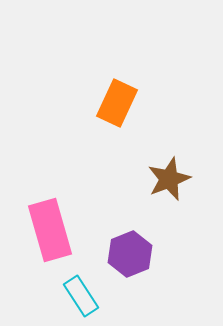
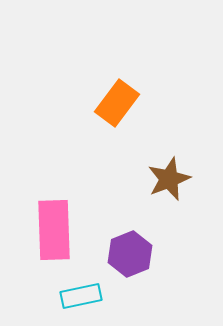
orange rectangle: rotated 12 degrees clockwise
pink rectangle: moved 4 px right; rotated 14 degrees clockwise
cyan rectangle: rotated 69 degrees counterclockwise
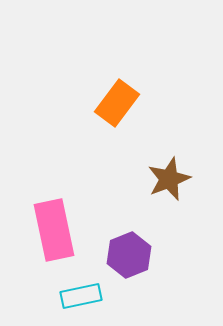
pink rectangle: rotated 10 degrees counterclockwise
purple hexagon: moved 1 px left, 1 px down
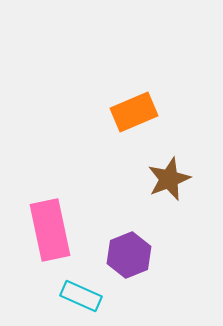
orange rectangle: moved 17 px right, 9 px down; rotated 30 degrees clockwise
pink rectangle: moved 4 px left
cyan rectangle: rotated 36 degrees clockwise
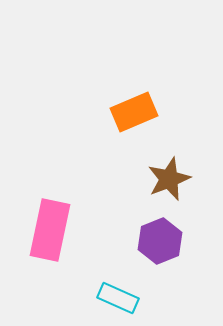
pink rectangle: rotated 24 degrees clockwise
purple hexagon: moved 31 px right, 14 px up
cyan rectangle: moved 37 px right, 2 px down
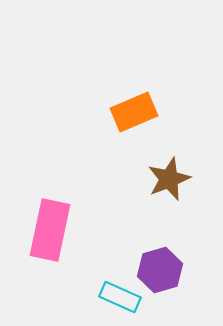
purple hexagon: moved 29 px down; rotated 6 degrees clockwise
cyan rectangle: moved 2 px right, 1 px up
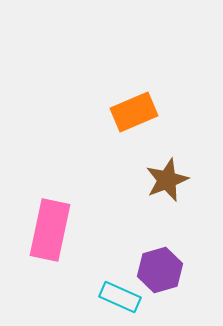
brown star: moved 2 px left, 1 px down
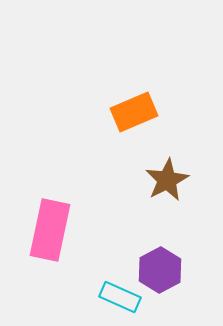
brown star: rotated 6 degrees counterclockwise
purple hexagon: rotated 12 degrees counterclockwise
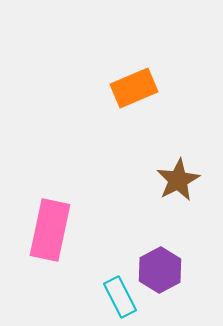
orange rectangle: moved 24 px up
brown star: moved 11 px right
cyan rectangle: rotated 39 degrees clockwise
